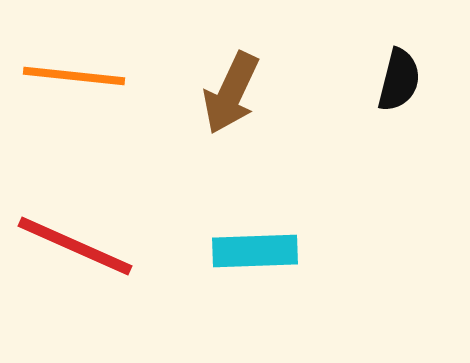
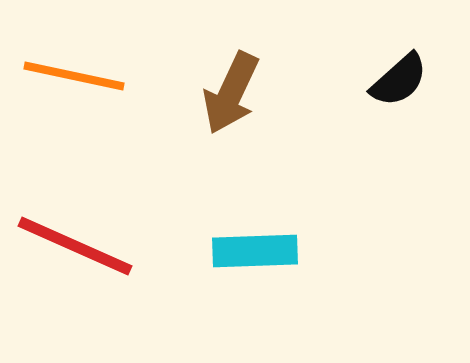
orange line: rotated 6 degrees clockwise
black semicircle: rotated 34 degrees clockwise
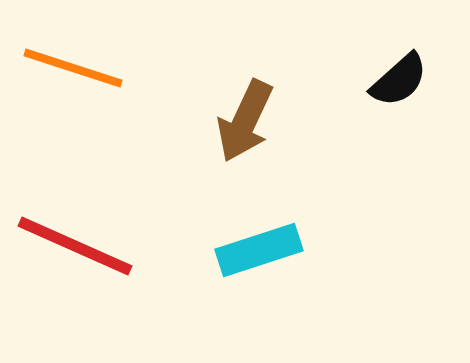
orange line: moved 1 px left, 8 px up; rotated 6 degrees clockwise
brown arrow: moved 14 px right, 28 px down
cyan rectangle: moved 4 px right, 1 px up; rotated 16 degrees counterclockwise
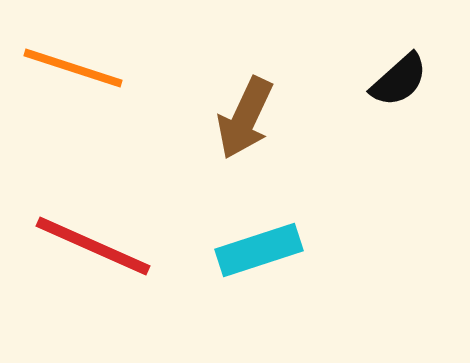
brown arrow: moved 3 px up
red line: moved 18 px right
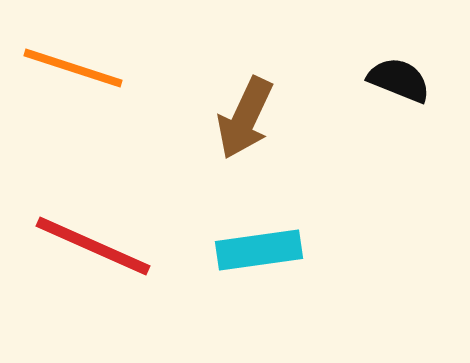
black semicircle: rotated 116 degrees counterclockwise
cyan rectangle: rotated 10 degrees clockwise
